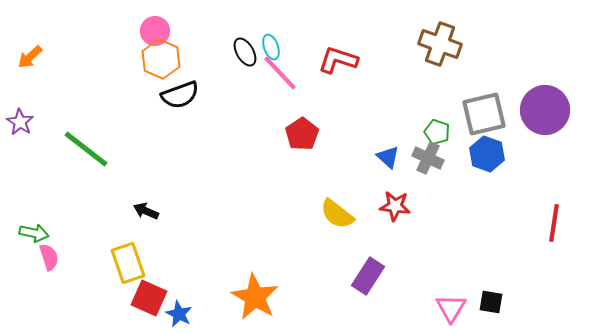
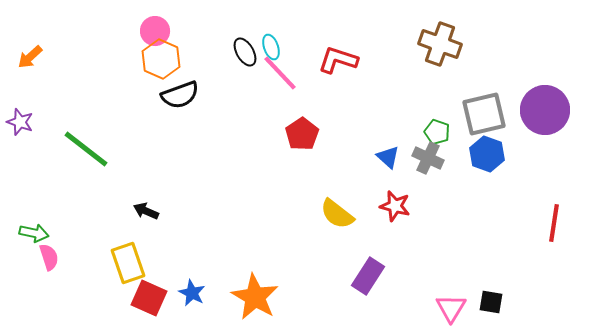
purple star: rotated 12 degrees counterclockwise
red star: rotated 8 degrees clockwise
blue star: moved 13 px right, 21 px up
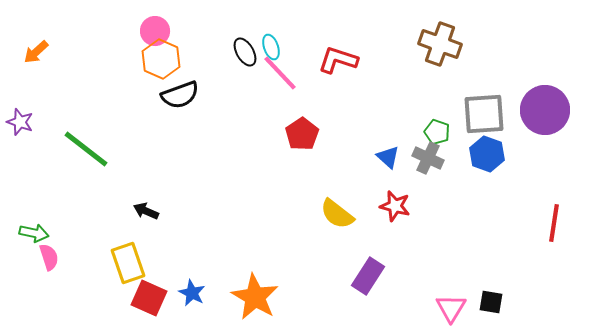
orange arrow: moved 6 px right, 5 px up
gray square: rotated 9 degrees clockwise
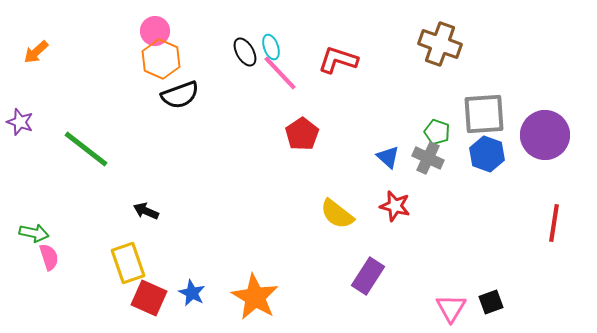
purple circle: moved 25 px down
black square: rotated 30 degrees counterclockwise
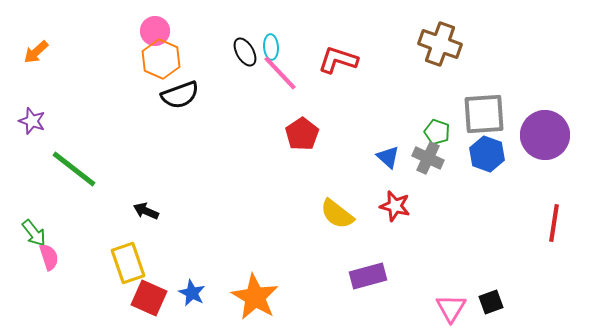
cyan ellipse: rotated 15 degrees clockwise
purple star: moved 12 px right, 1 px up
green line: moved 12 px left, 20 px down
green arrow: rotated 40 degrees clockwise
purple rectangle: rotated 42 degrees clockwise
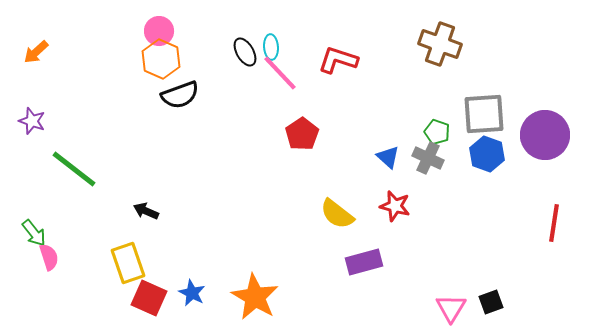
pink circle: moved 4 px right
purple rectangle: moved 4 px left, 14 px up
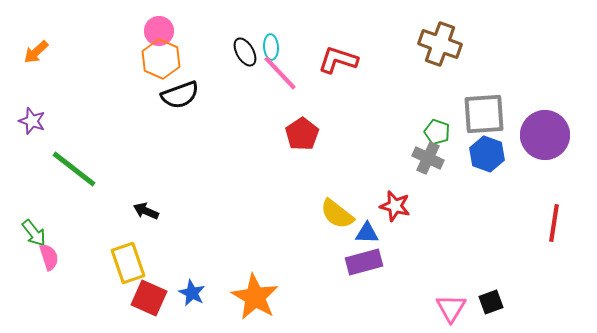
blue triangle: moved 21 px left, 76 px down; rotated 40 degrees counterclockwise
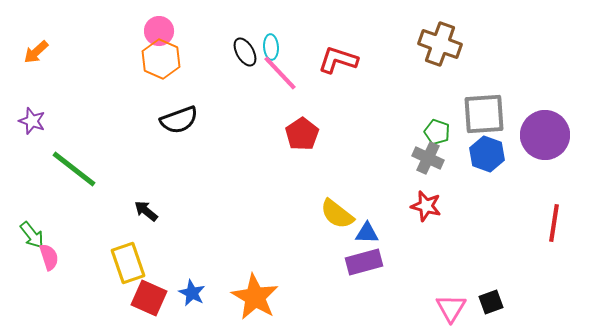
black semicircle: moved 1 px left, 25 px down
red star: moved 31 px right
black arrow: rotated 15 degrees clockwise
green arrow: moved 2 px left, 2 px down
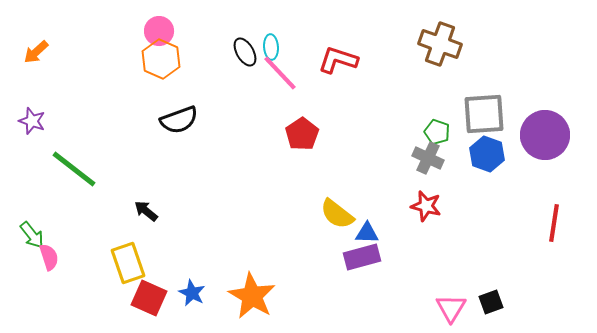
purple rectangle: moved 2 px left, 5 px up
orange star: moved 3 px left, 1 px up
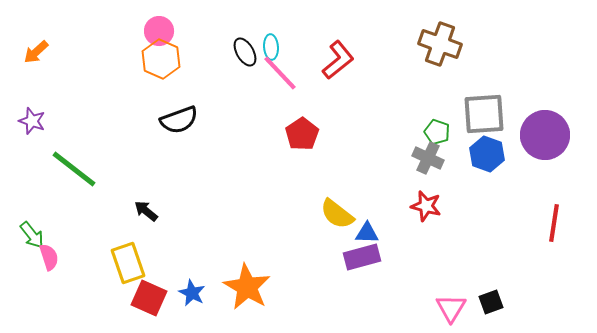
red L-shape: rotated 123 degrees clockwise
orange star: moved 5 px left, 9 px up
